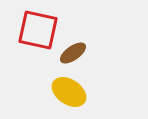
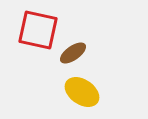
yellow ellipse: moved 13 px right
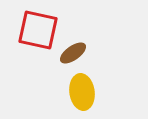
yellow ellipse: rotated 48 degrees clockwise
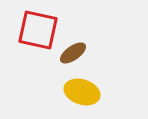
yellow ellipse: rotated 64 degrees counterclockwise
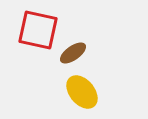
yellow ellipse: rotated 32 degrees clockwise
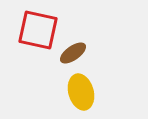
yellow ellipse: moved 1 px left; rotated 24 degrees clockwise
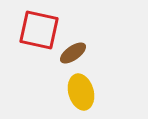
red square: moved 1 px right
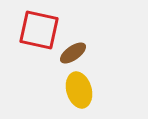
yellow ellipse: moved 2 px left, 2 px up
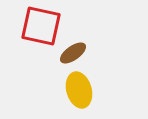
red square: moved 2 px right, 4 px up
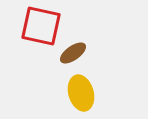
yellow ellipse: moved 2 px right, 3 px down
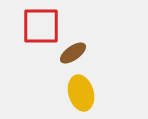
red square: rotated 12 degrees counterclockwise
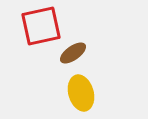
red square: rotated 12 degrees counterclockwise
